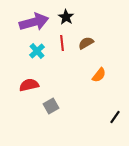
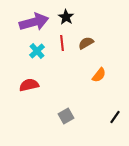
gray square: moved 15 px right, 10 px down
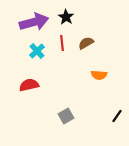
orange semicircle: rotated 56 degrees clockwise
black line: moved 2 px right, 1 px up
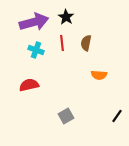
brown semicircle: rotated 49 degrees counterclockwise
cyan cross: moved 1 px left, 1 px up; rotated 28 degrees counterclockwise
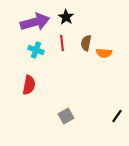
purple arrow: moved 1 px right
orange semicircle: moved 5 px right, 22 px up
red semicircle: rotated 114 degrees clockwise
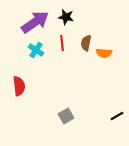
black star: rotated 21 degrees counterclockwise
purple arrow: rotated 20 degrees counterclockwise
cyan cross: rotated 14 degrees clockwise
red semicircle: moved 10 px left, 1 px down; rotated 18 degrees counterclockwise
black line: rotated 24 degrees clockwise
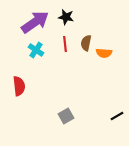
red line: moved 3 px right, 1 px down
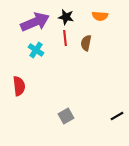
purple arrow: rotated 12 degrees clockwise
red line: moved 6 px up
orange semicircle: moved 4 px left, 37 px up
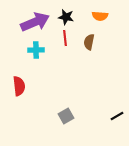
brown semicircle: moved 3 px right, 1 px up
cyan cross: rotated 35 degrees counterclockwise
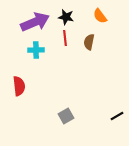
orange semicircle: rotated 49 degrees clockwise
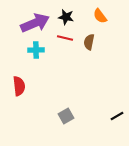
purple arrow: moved 1 px down
red line: rotated 70 degrees counterclockwise
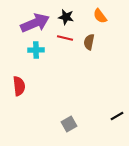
gray square: moved 3 px right, 8 px down
